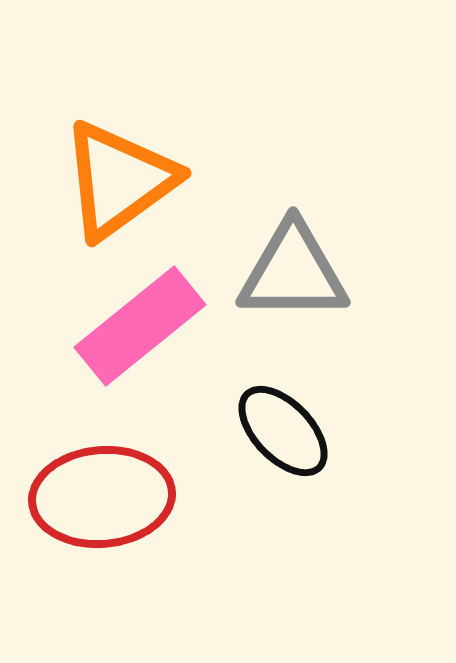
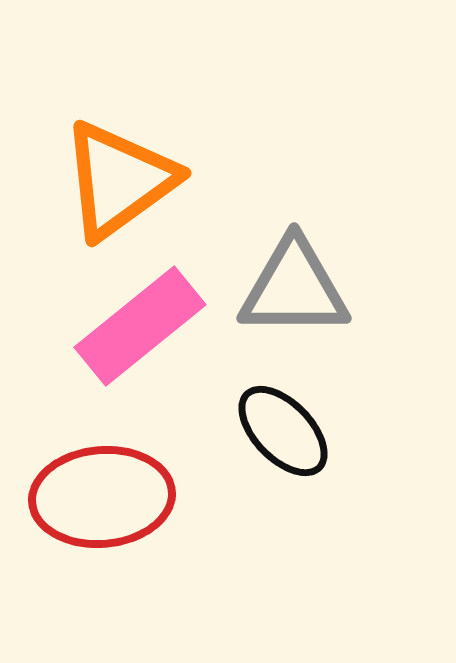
gray triangle: moved 1 px right, 16 px down
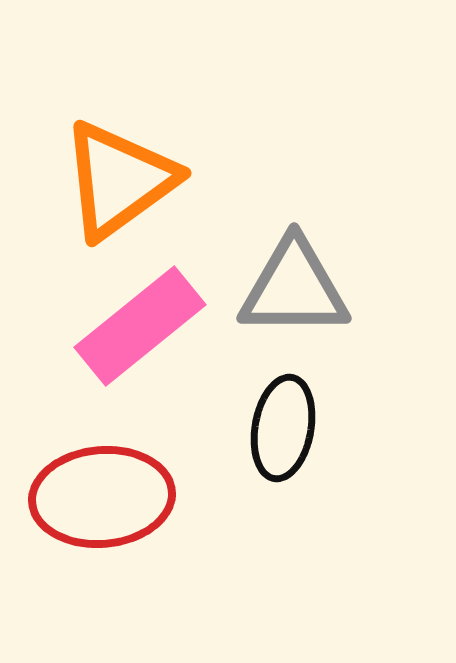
black ellipse: moved 3 px up; rotated 54 degrees clockwise
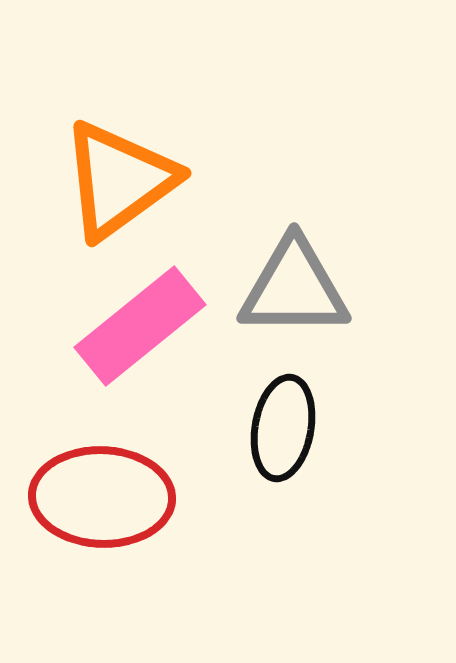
red ellipse: rotated 7 degrees clockwise
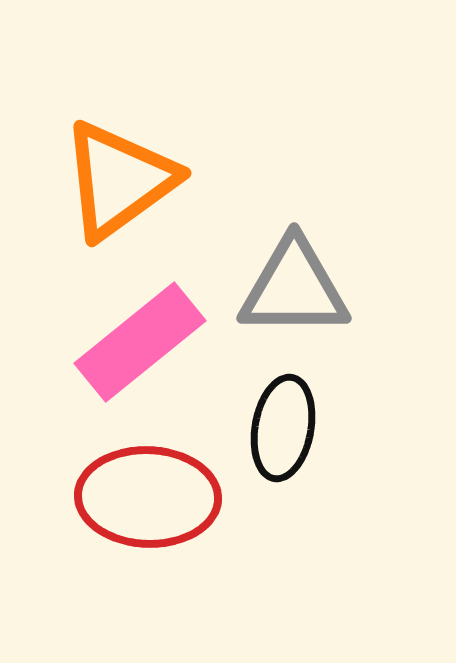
pink rectangle: moved 16 px down
red ellipse: moved 46 px right
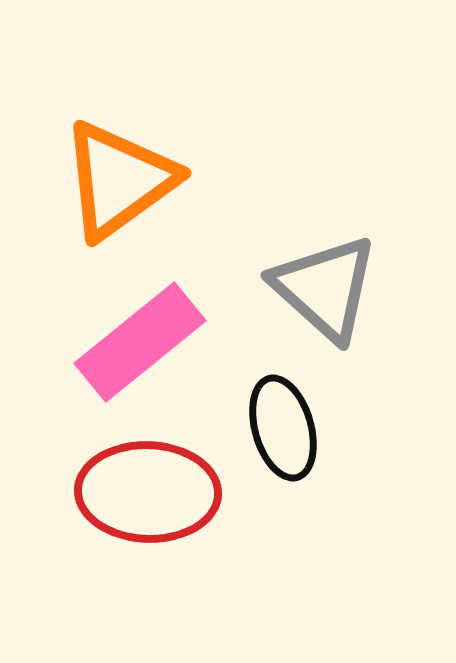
gray triangle: moved 31 px right; rotated 42 degrees clockwise
black ellipse: rotated 26 degrees counterclockwise
red ellipse: moved 5 px up
